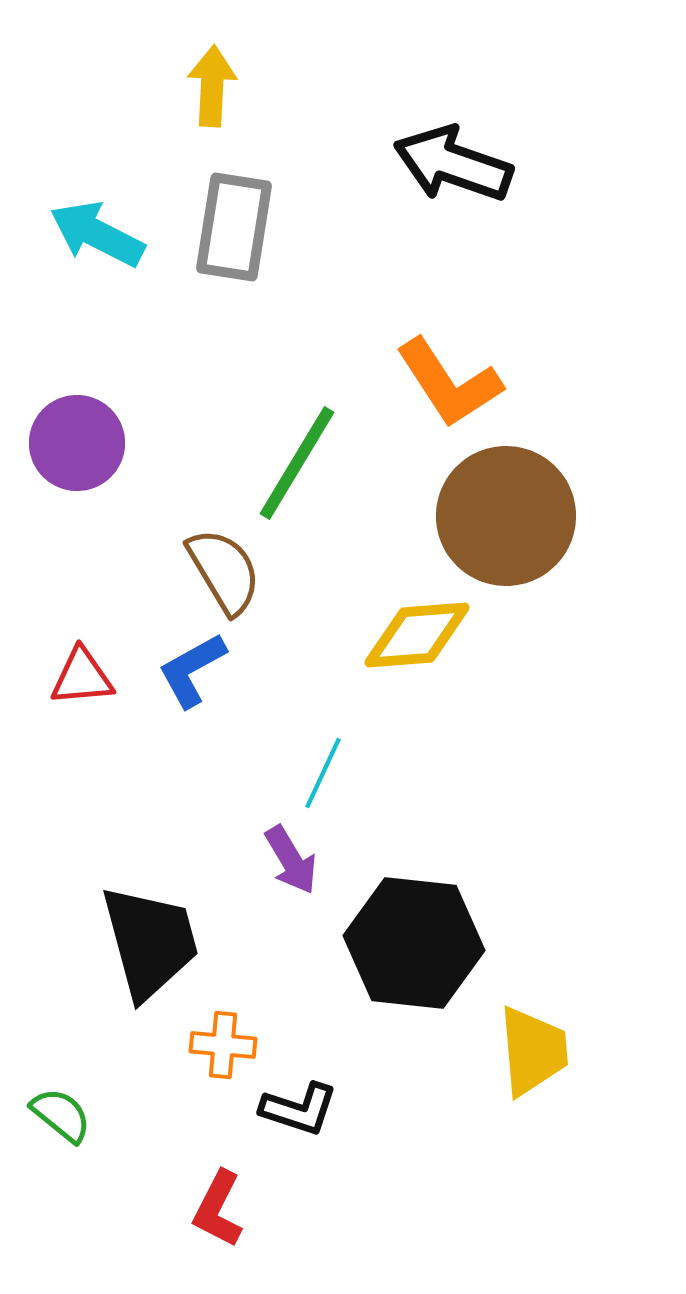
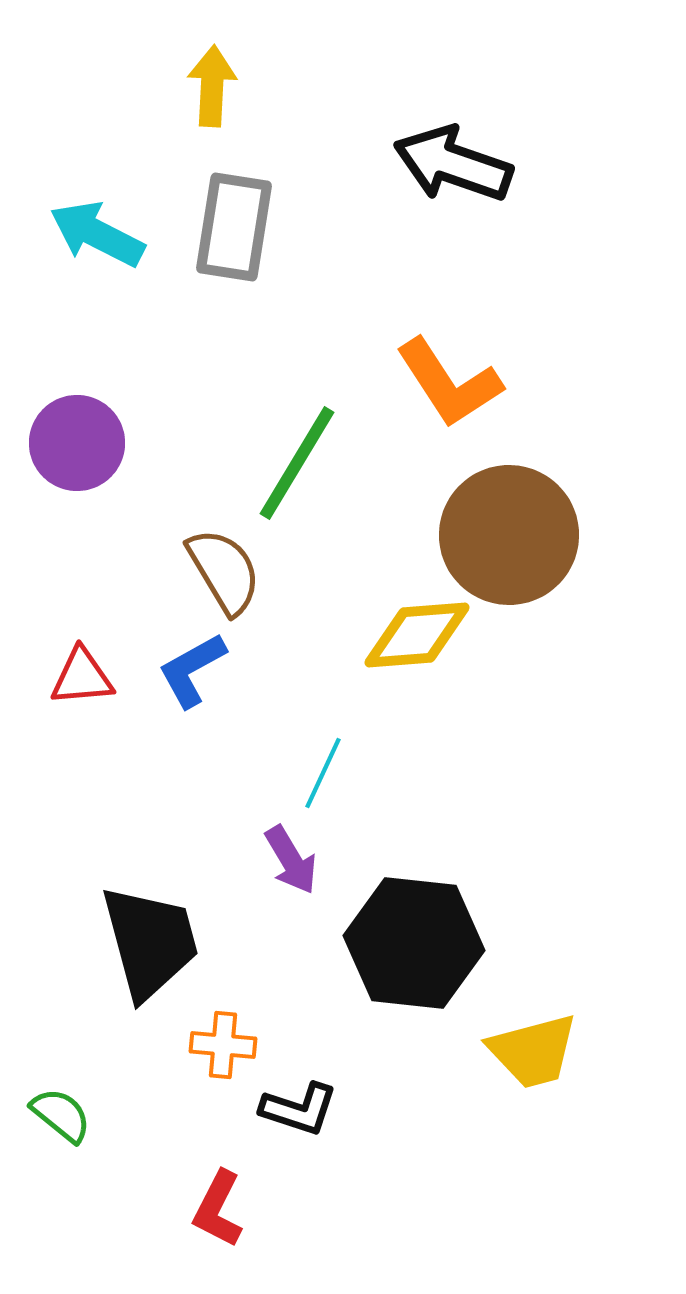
brown circle: moved 3 px right, 19 px down
yellow trapezoid: rotated 80 degrees clockwise
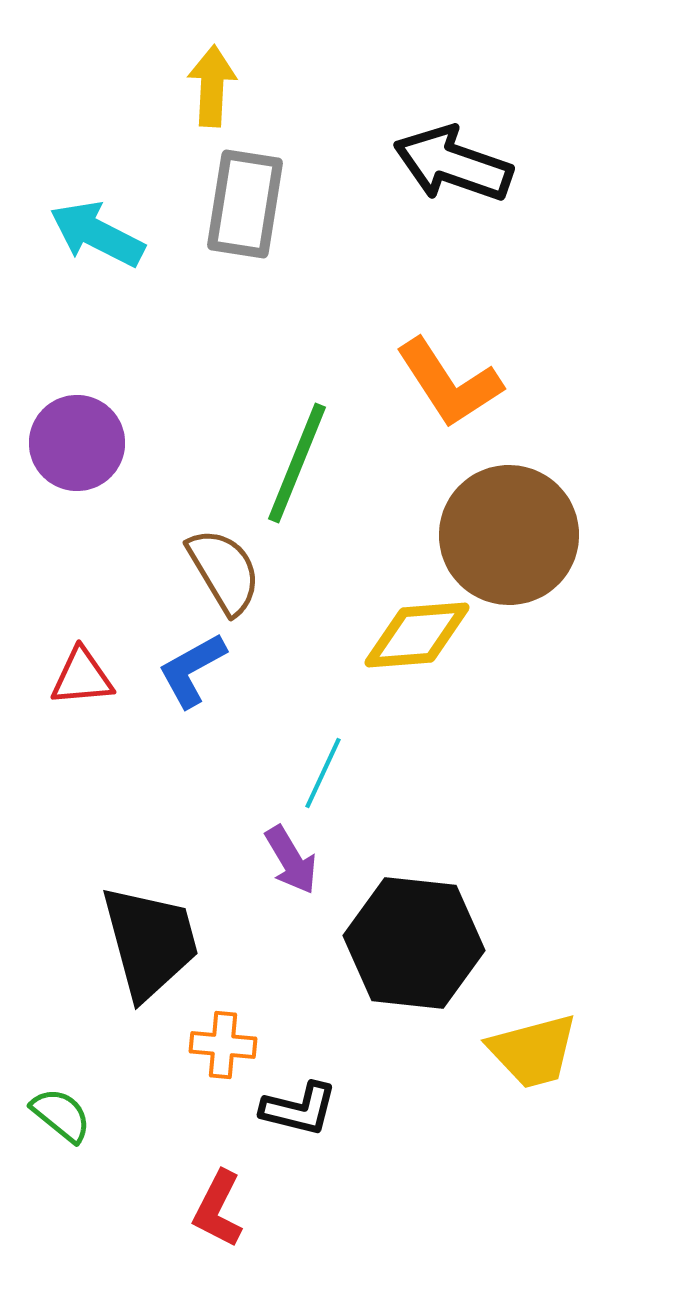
gray rectangle: moved 11 px right, 23 px up
green line: rotated 9 degrees counterclockwise
black L-shape: rotated 4 degrees counterclockwise
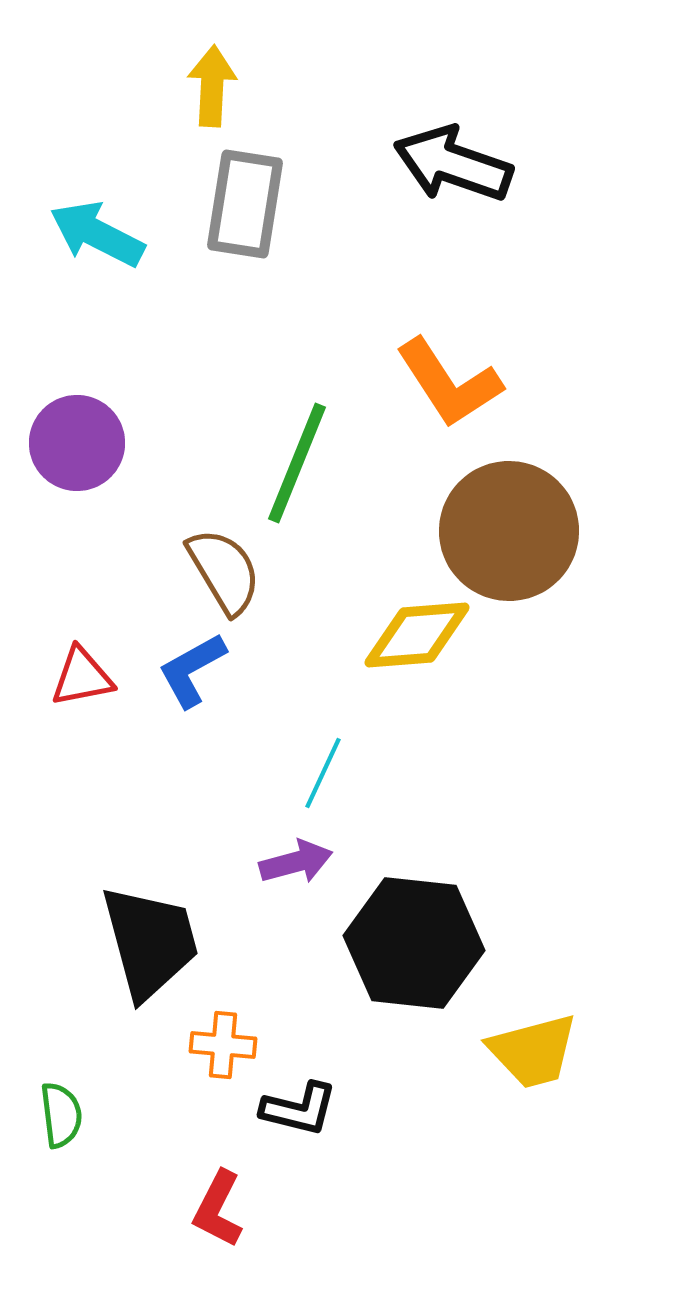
brown circle: moved 4 px up
red triangle: rotated 6 degrees counterclockwise
purple arrow: moved 5 px right, 2 px down; rotated 74 degrees counterclockwise
green semicircle: rotated 44 degrees clockwise
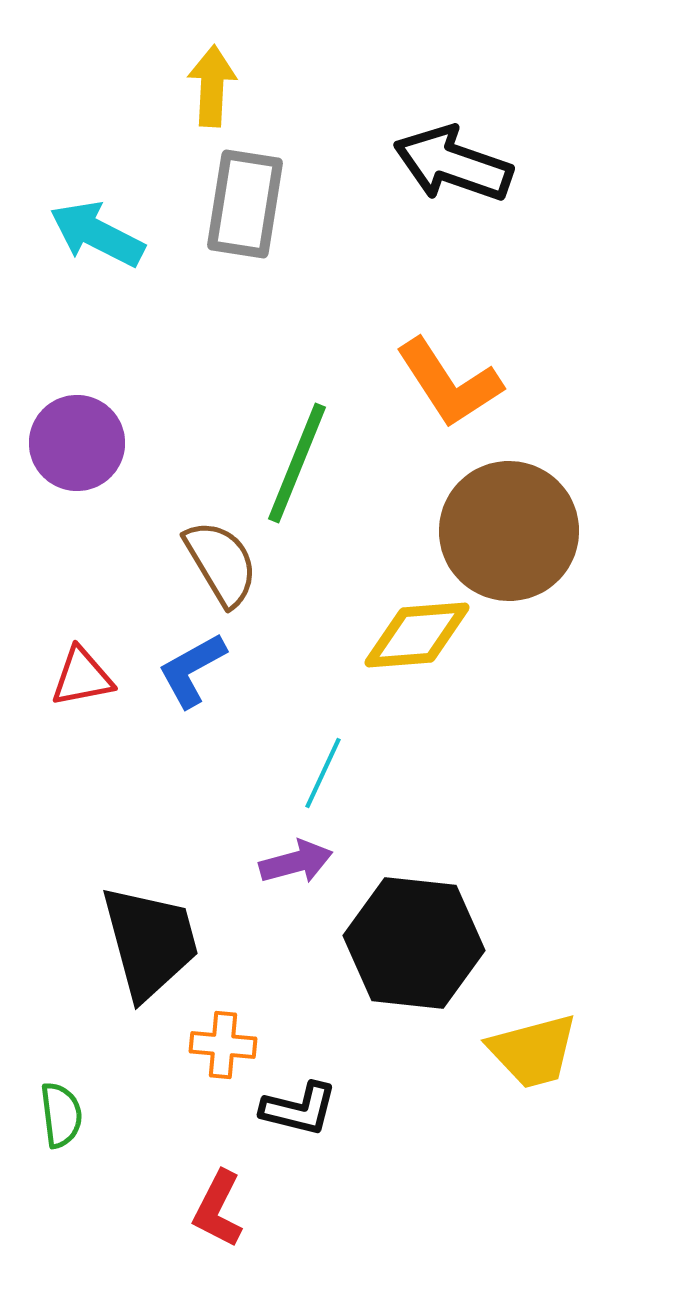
brown semicircle: moved 3 px left, 8 px up
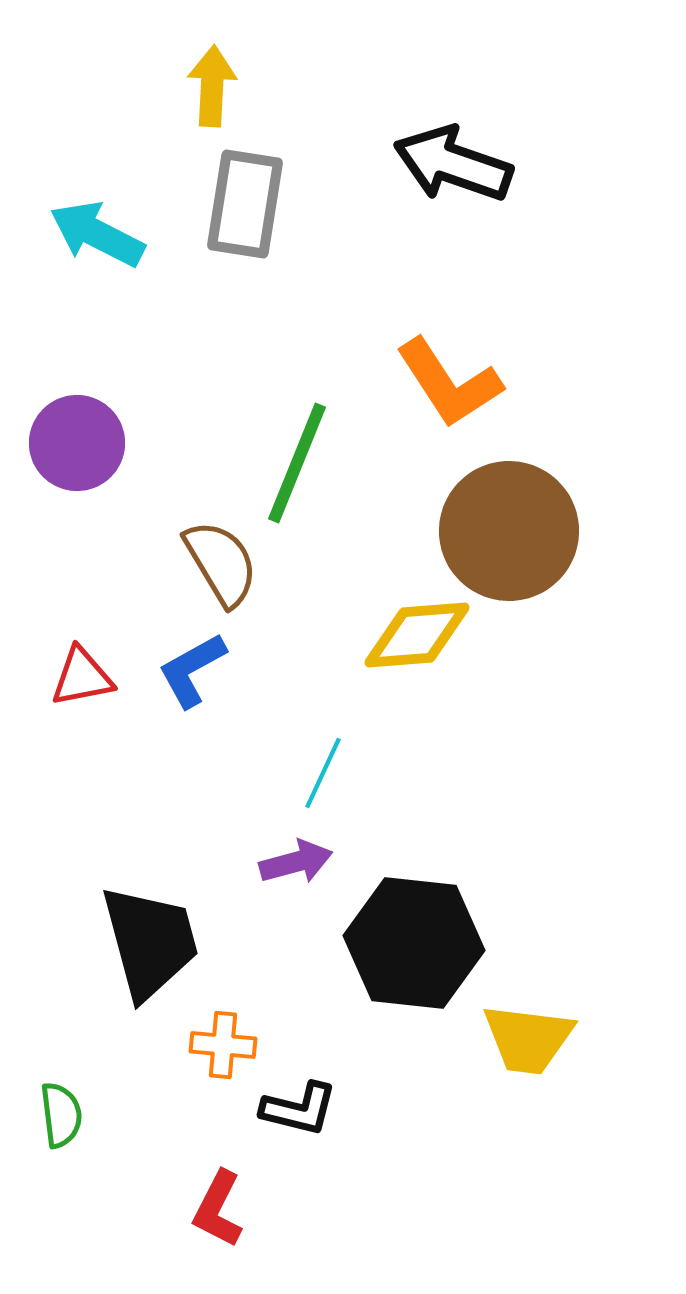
yellow trapezoid: moved 5 px left, 12 px up; rotated 22 degrees clockwise
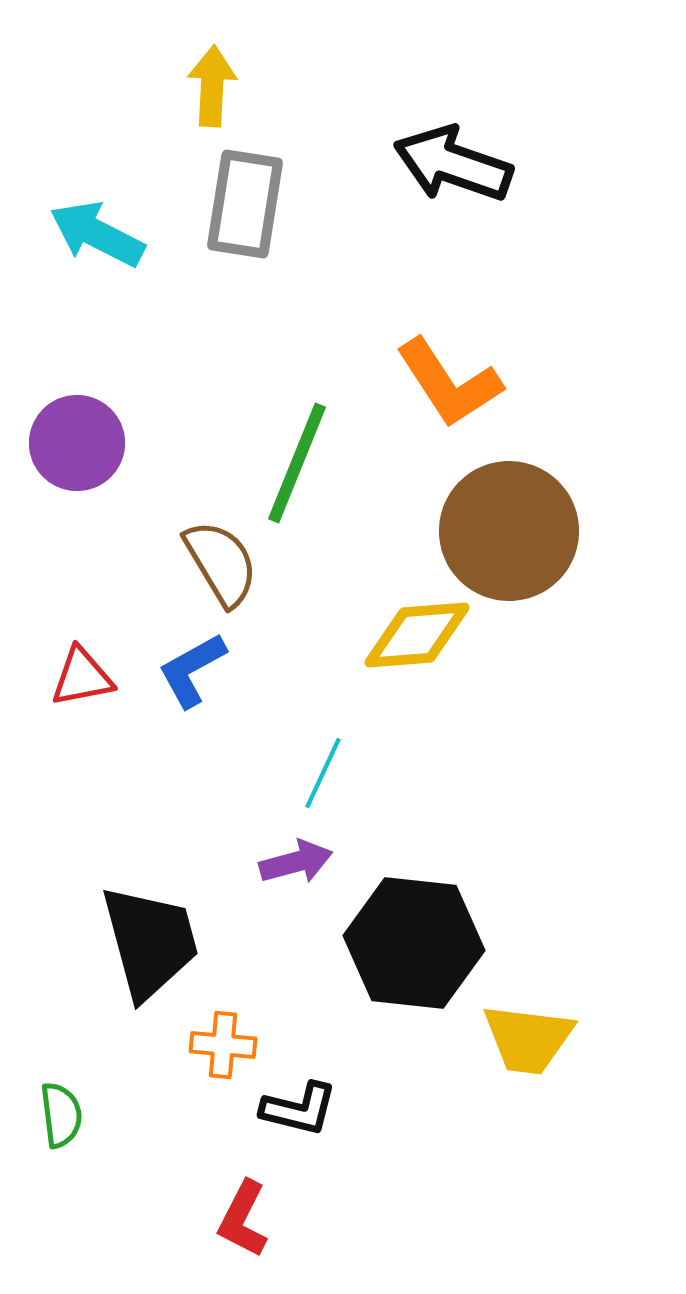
red L-shape: moved 25 px right, 10 px down
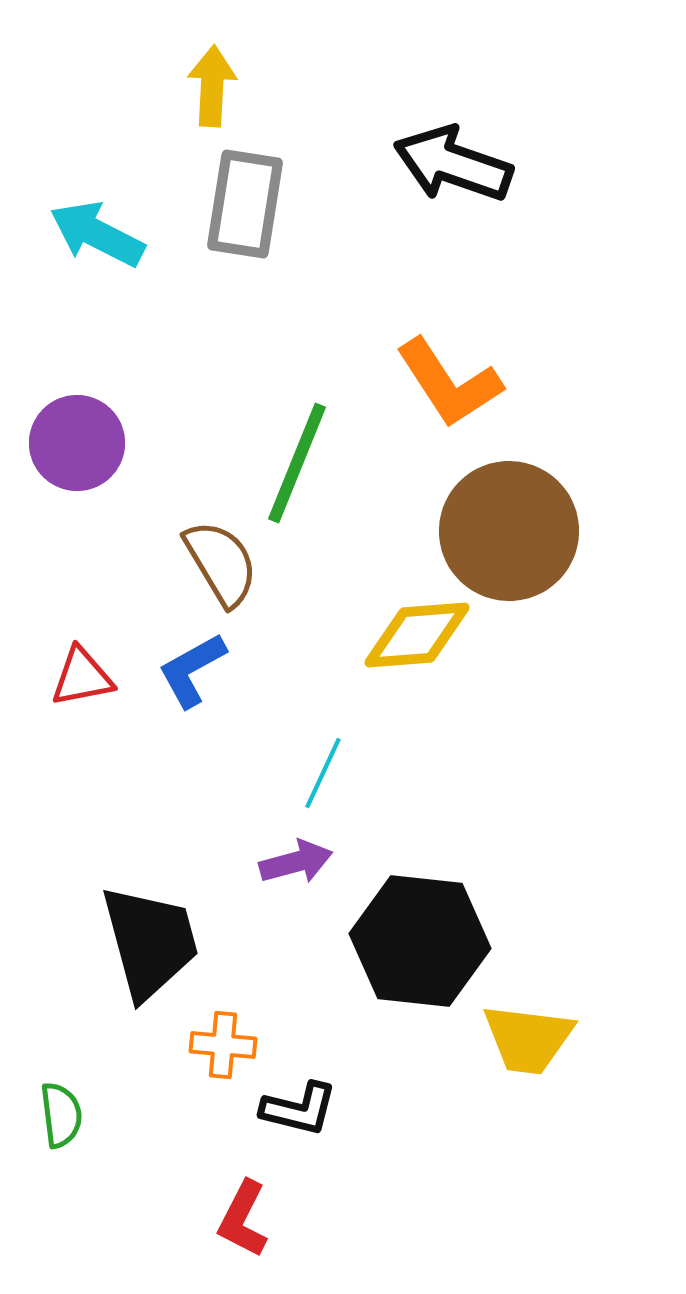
black hexagon: moved 6 px right, 2 px up
